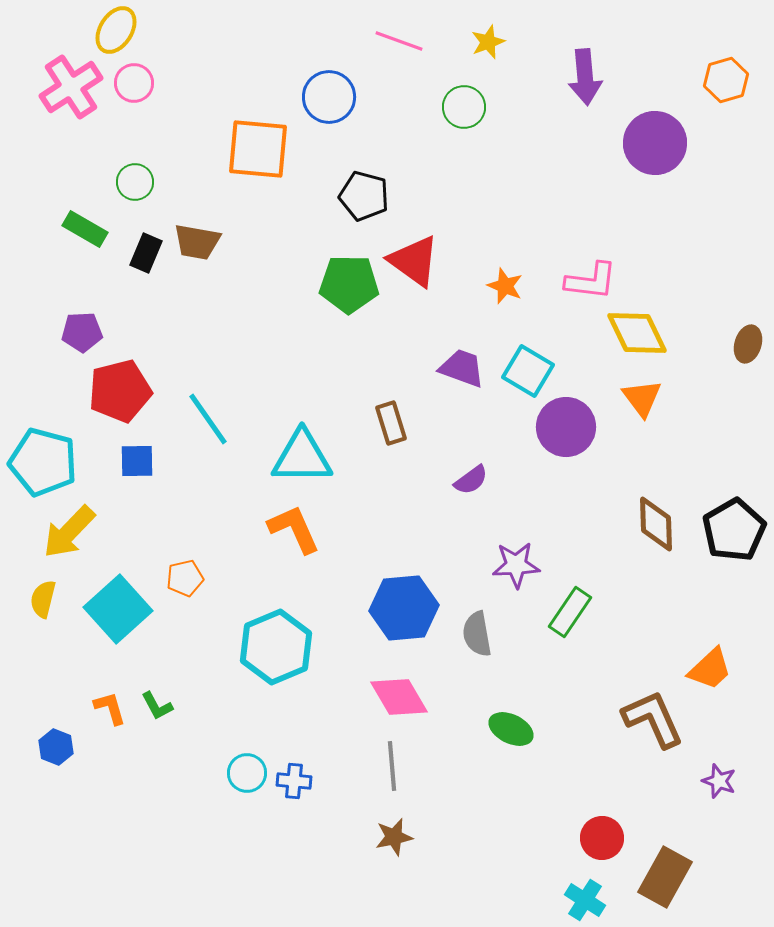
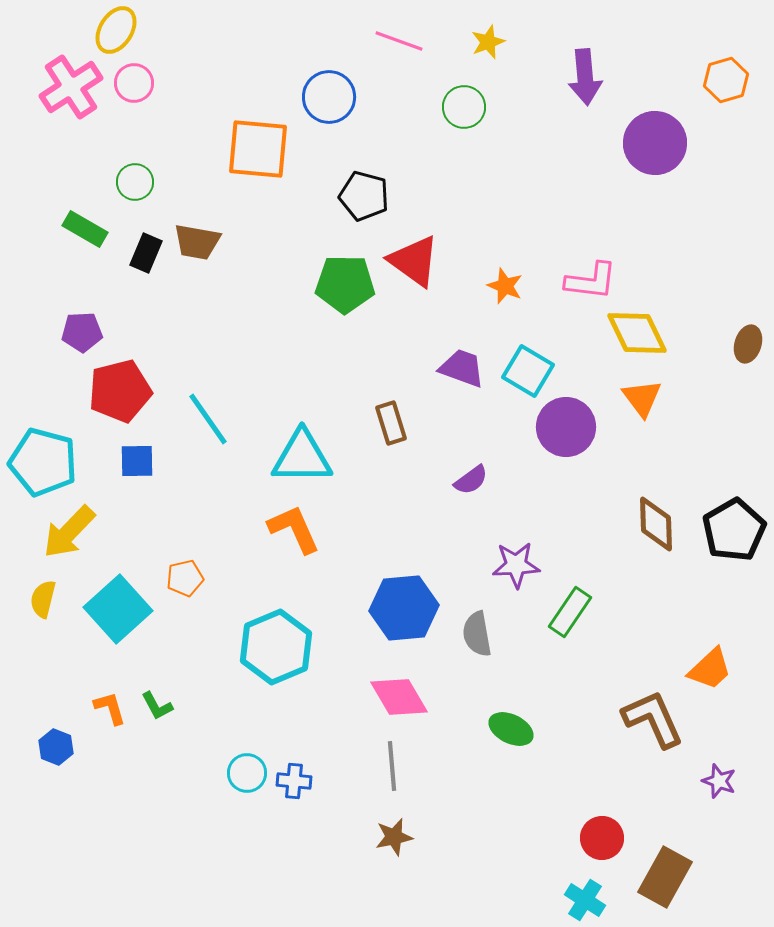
green pentagon at (349, 284): moved 4 px left
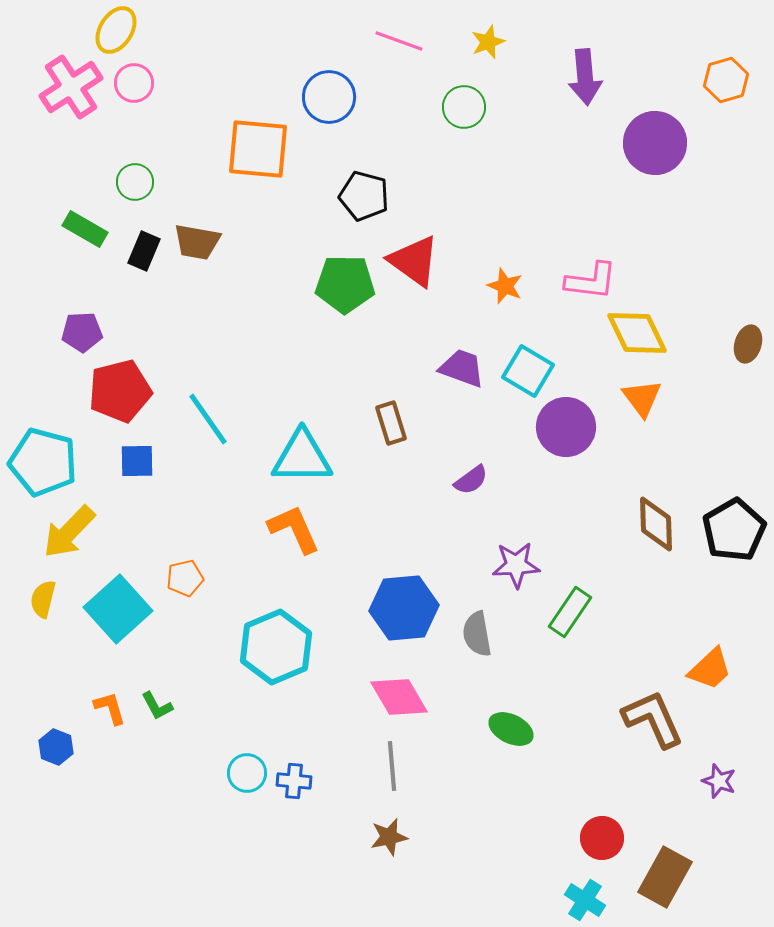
black rectangle at (146, 253): moved 2 px left, 2 px up
brown star at (394, 837): moved 5 px left
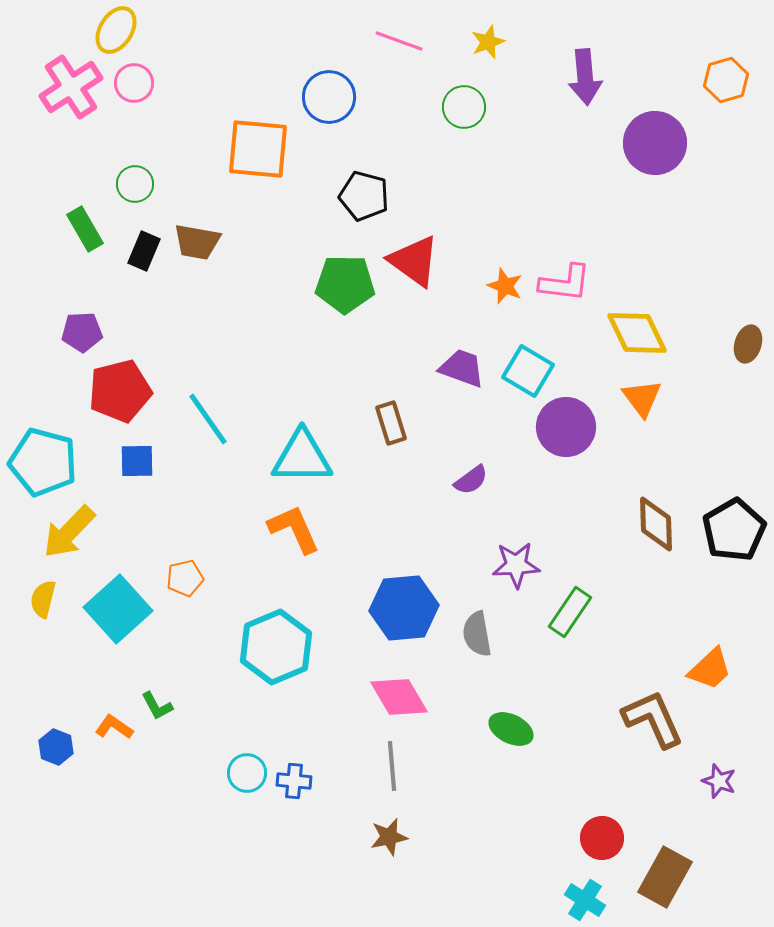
green circle at (135, 182): moved 2 px down
green rectangle at (85, 229): rotated 30 degrees clockwise
pink L-shape at (591, 281): moved 26 px left, 2 px down
orange L-shape at (110, 708): moved 4 px right, 19 px down; rotated 39 degrees counterclockwise
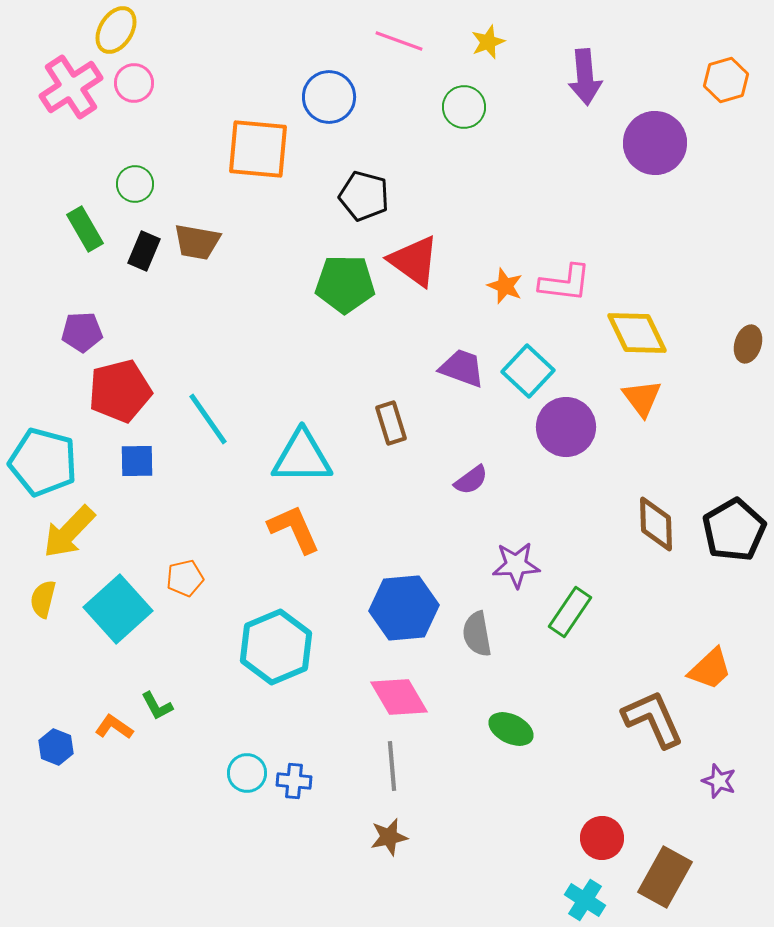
cyan square at (528, 371): rotated 12 degrees clockwise
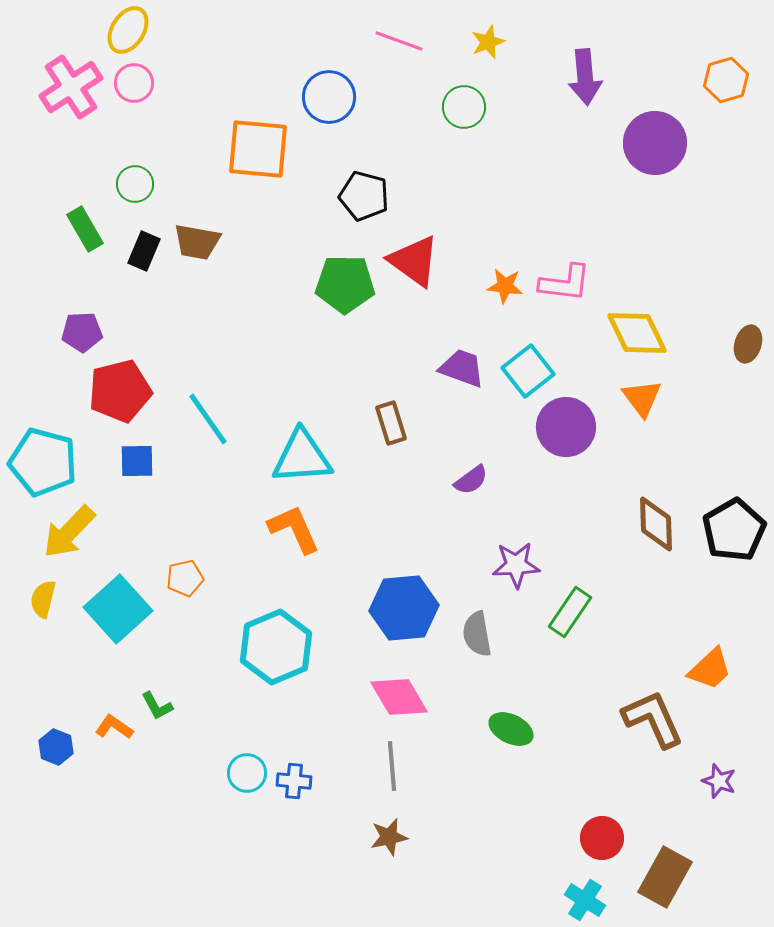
yellow ellipse at (116, 30): moved 12 px right
orange star at (505, 286): rotated 15 degrees counterclockwise
cyan square at (528, 371): rotated 9 degrees clockwise
cyan triangle at (302, 457): rotated 4 degrees counterclockwise
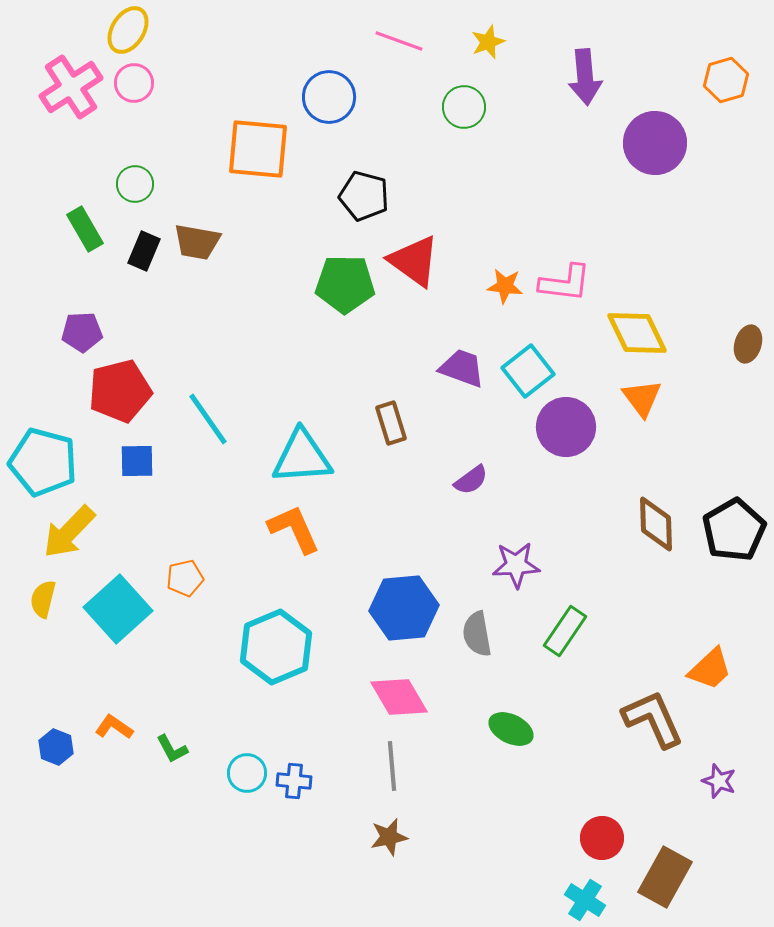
green rectangle at (570, 612): moved 5 px left, 19 px down
green L-shape at (157, 706): moved 15 px right, 43 px down
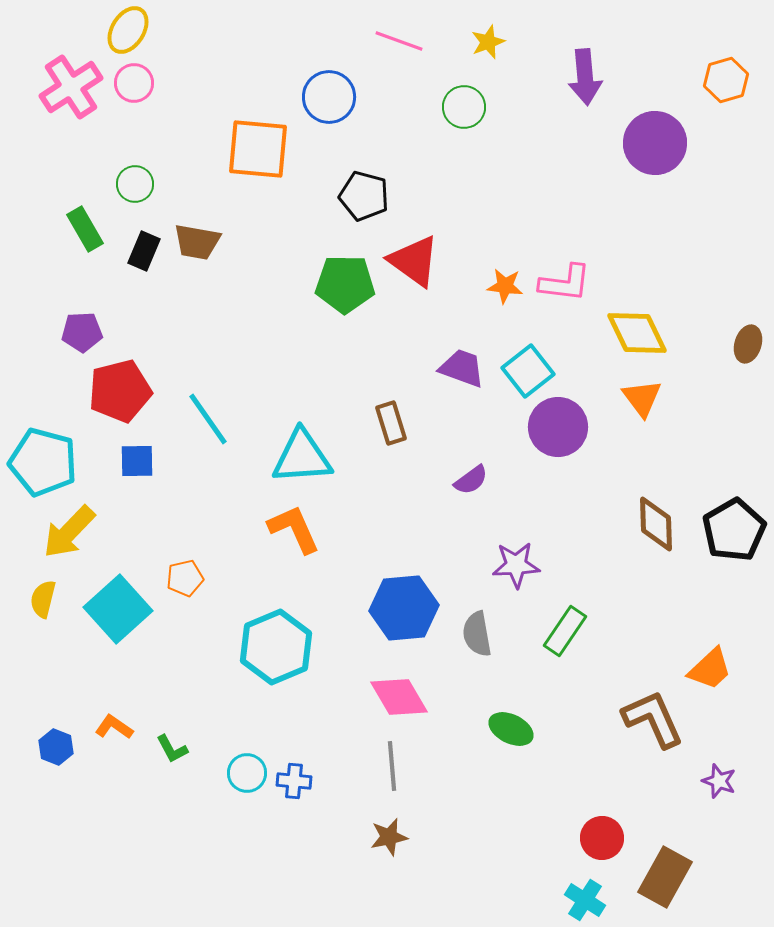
purple circle at (566, 427): moved 8 px left
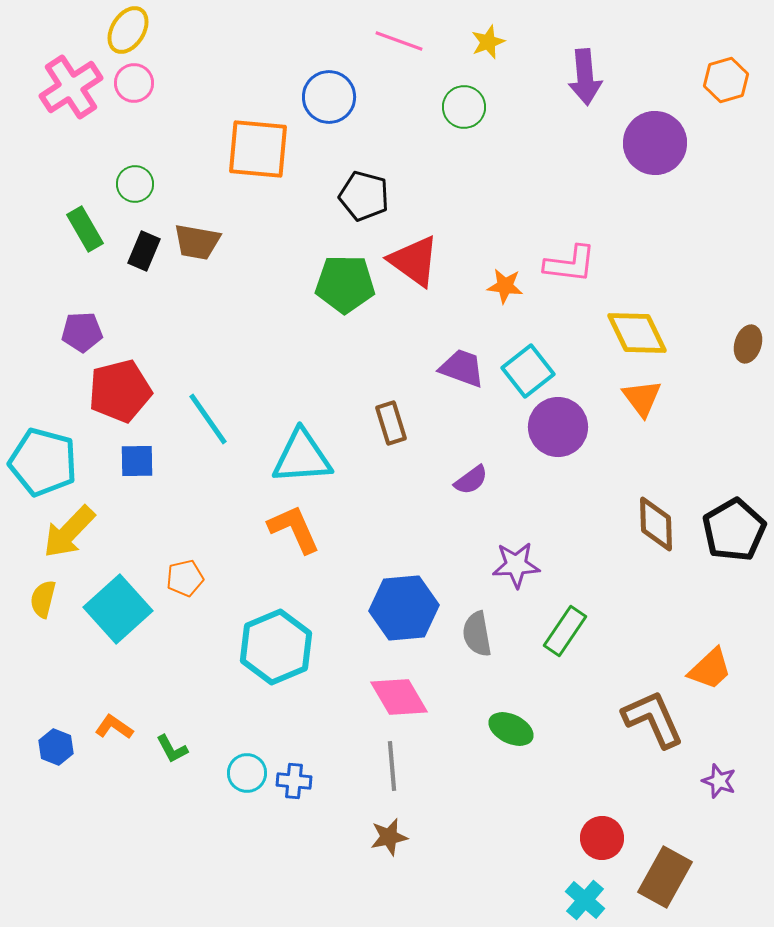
pink L-shape at (565, 283): moved 5 px right, 19 px up
cyan cross at (585, 900): rotated 9 degrees clockwise
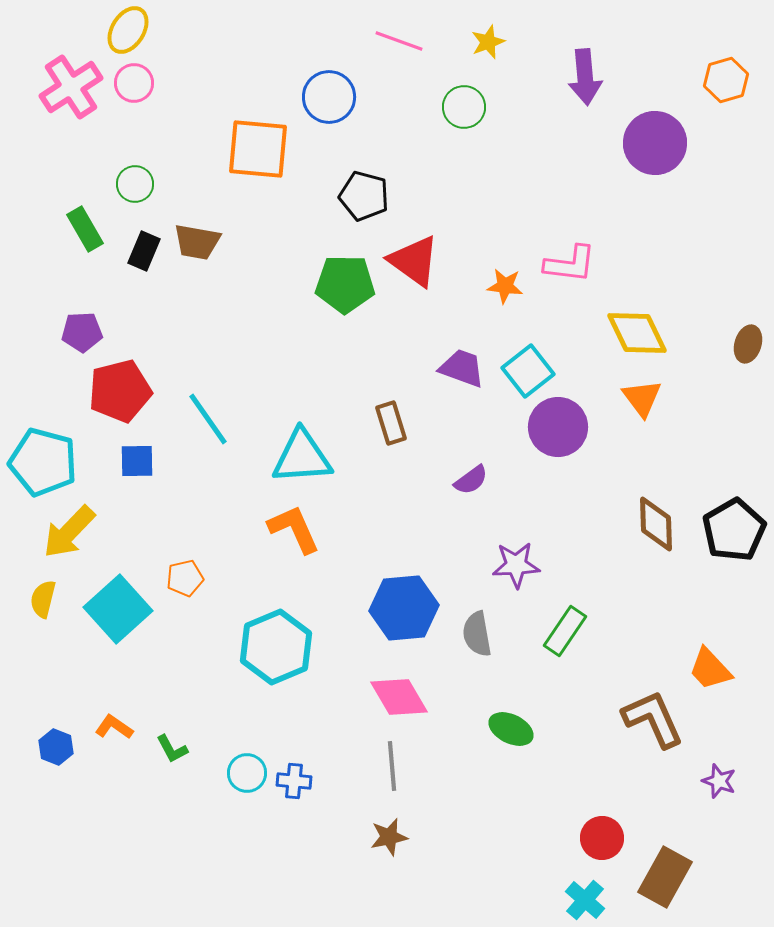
orange trapezoid at (710, 669): rotated 90 degrees clockwise
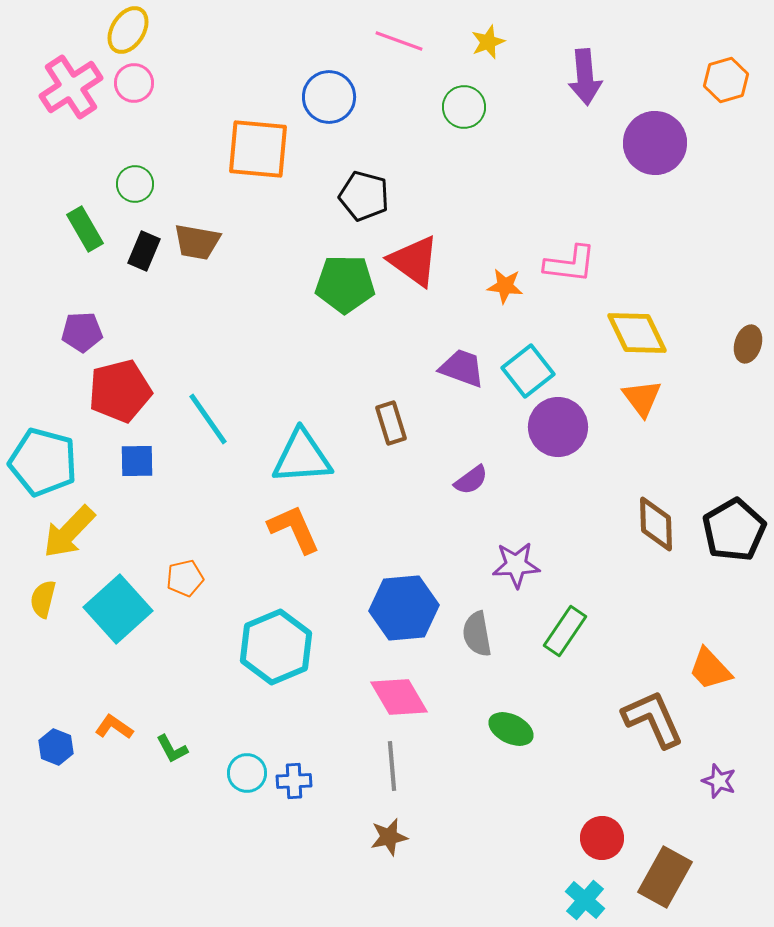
blue cross at (294, 781): rotated 8 degrees counterclockwise
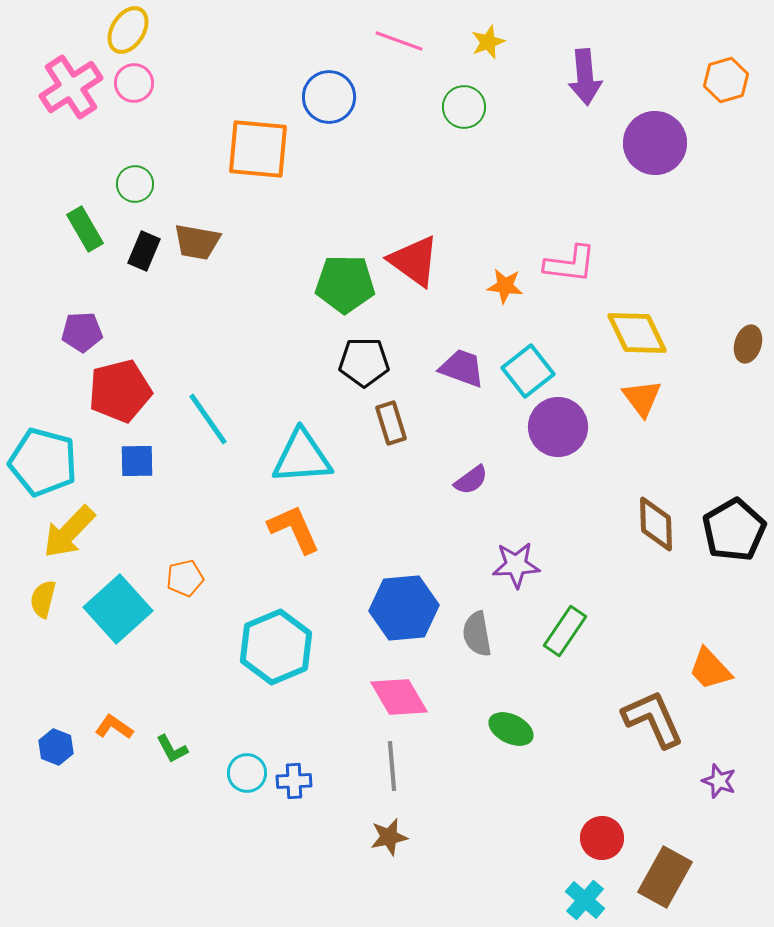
black pentagon at (364, 196): moved 166 px down; rotated 15 degrees counterclockwise
